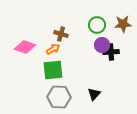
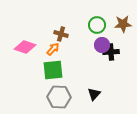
orange arrow: rotated 16 degrees counterclockwise
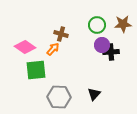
pink diamond: rotated 15 degrees clockwise
green square: moved 17 px left
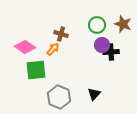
brown star: rotated 24 degrees clockwise
gray hexagon: rotated 20 degrees clockwise
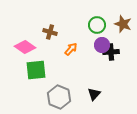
brown cross: moved 11 px left, 2 px up
orange arrow: moved 18 px right
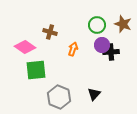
orange arrow: moved 2 px right; rotated 24 degrees counterclockwise
